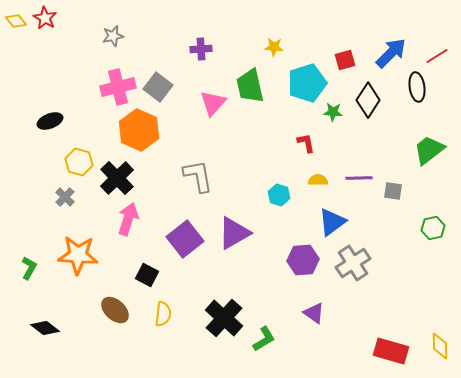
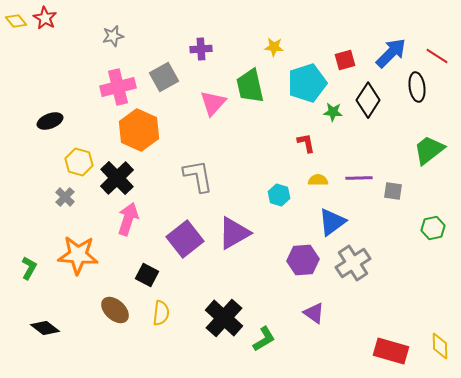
red line at (437, 56): rotated 65 degrees clockwise
gray square at (158, 87): moved 6 px right, 10 px up; rotated 24 degrees clockwise
yellow semicircle at (163, 314): moved 2 px left, 1 px up
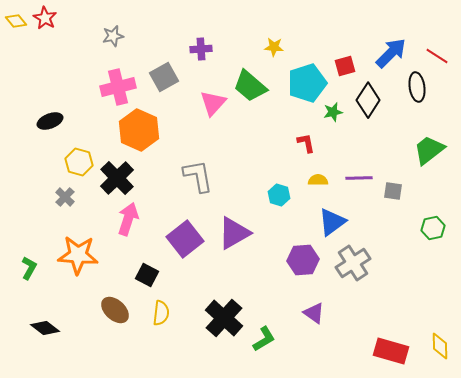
red square at (345, 60): moved 6 px down
green trapezoid at (250, 86): rotated 36 degrees counterclockwise
green star at (333, 112): rotated 18 degrees counterclockwise
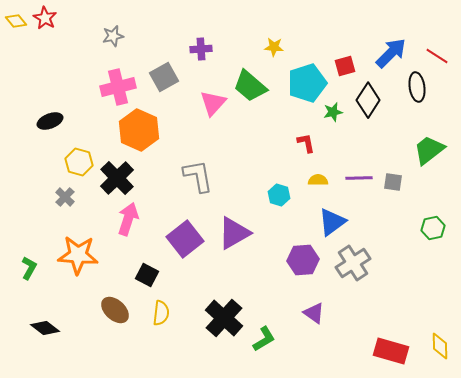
gray square at (393, 191): moved 9 px up
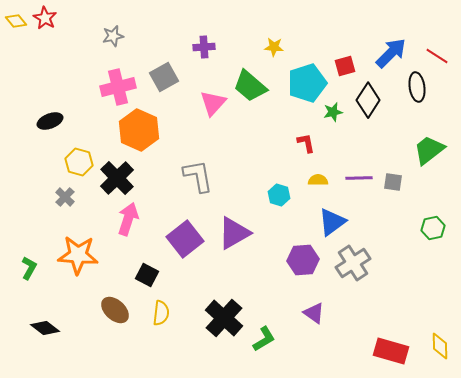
purple cross at (201, 49): moved 3 px right, 2 px up
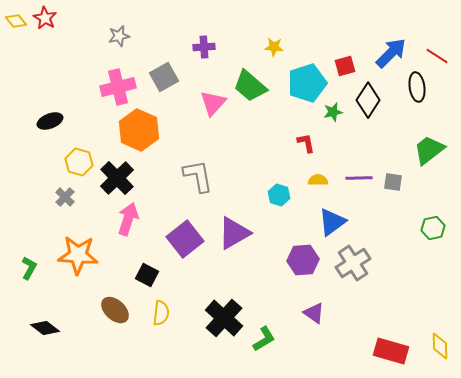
gray star at (113, 36): moved 6 px right
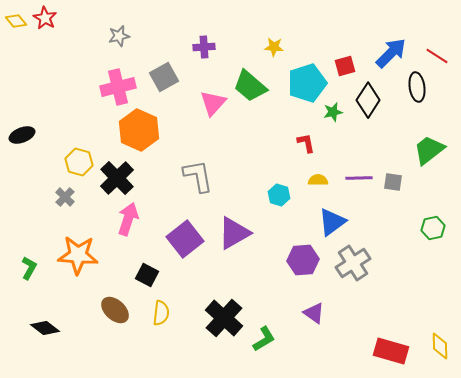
black ellipse at (50, 121): moved 28 px left, 14 px down
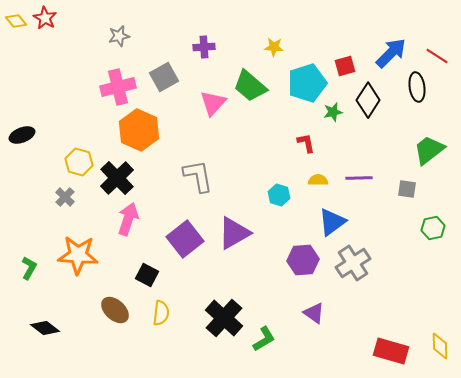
gray square at (393, 182): moved 14 px right, 7 px down
